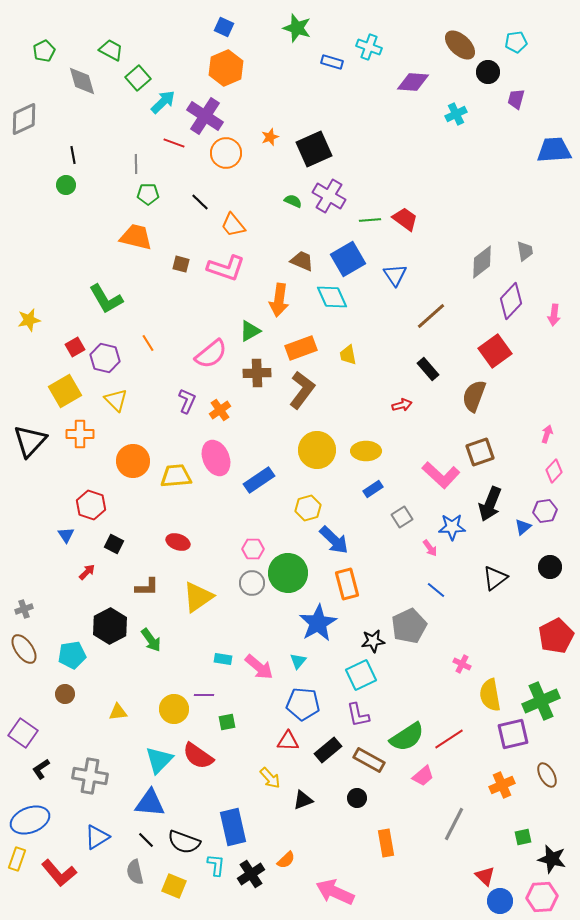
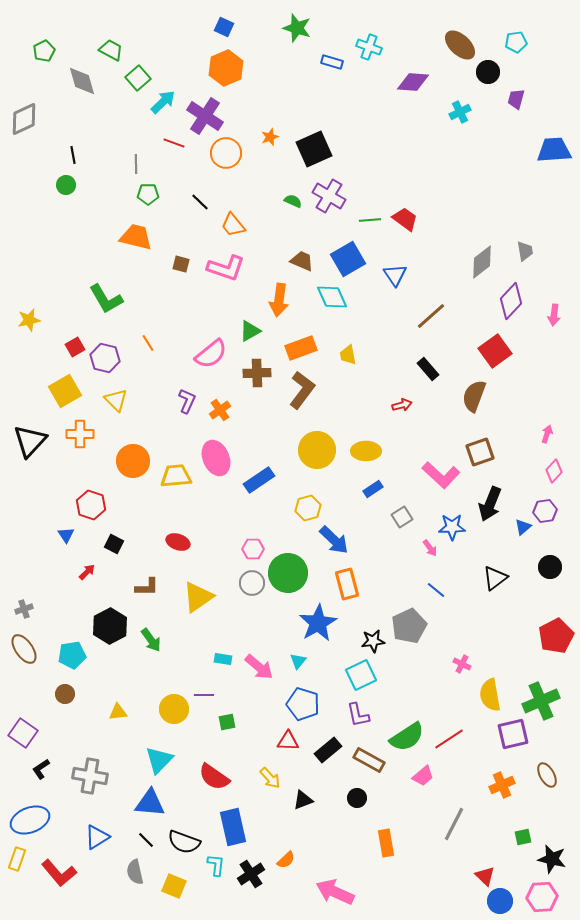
cyan cross at (456, 114): moved 4 px right, 2 px up
blue pentagon at (303, 704): rotated 12 degrees clockwise
red semicircle at (198, 756): moved 16 px right, 21 px down
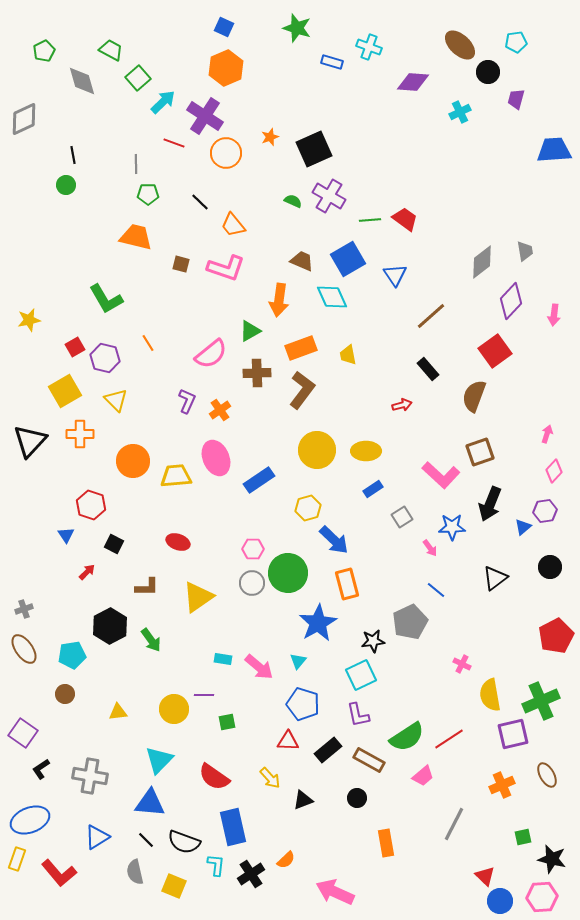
gray pentagon at (409, 626): moved 1 px right, 4 px up
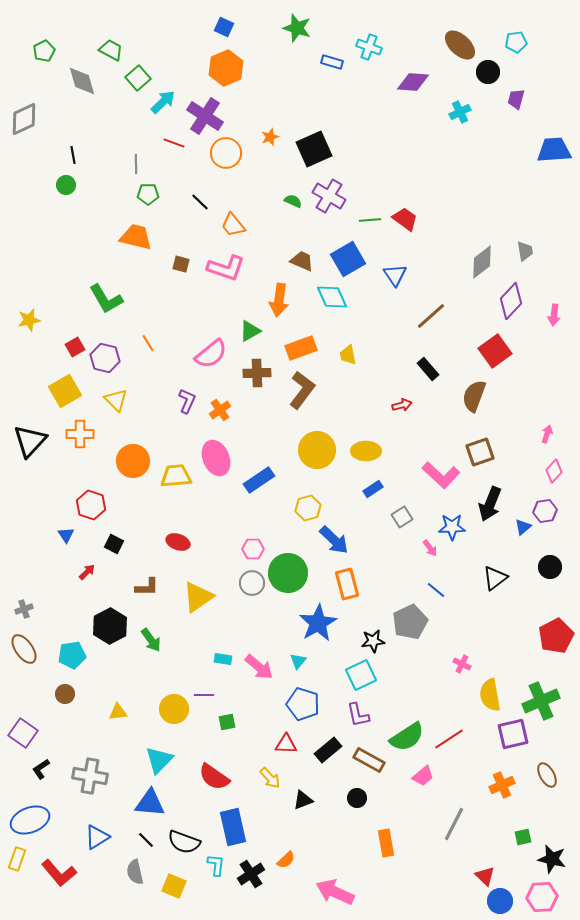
red triangle at (288, 741): moved 2 px left, 3 px down
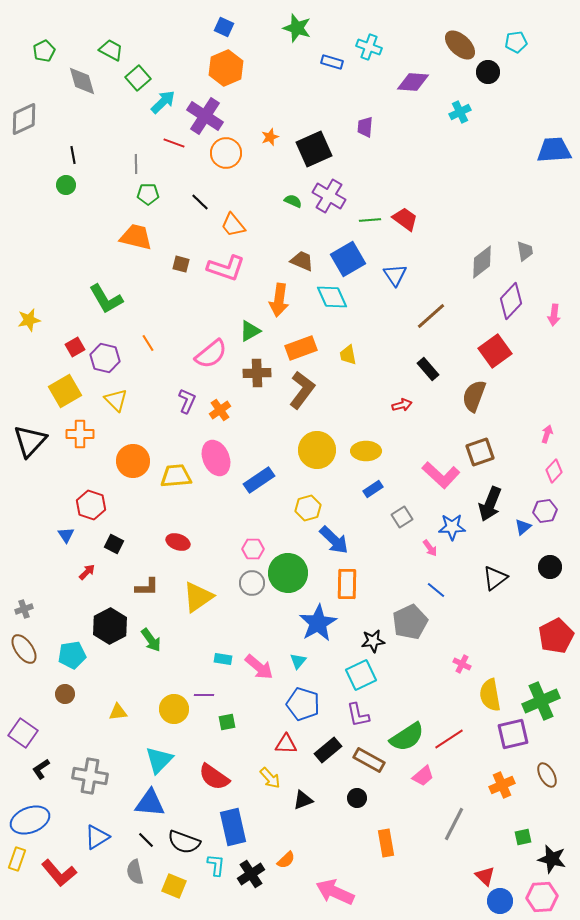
purple trapezoid at (516, 99): moved 151 px left, 28 px down; rotated 10 degrees counterclockwise
orange rectangle at (347, 584): rotated 16 degrees clockwise
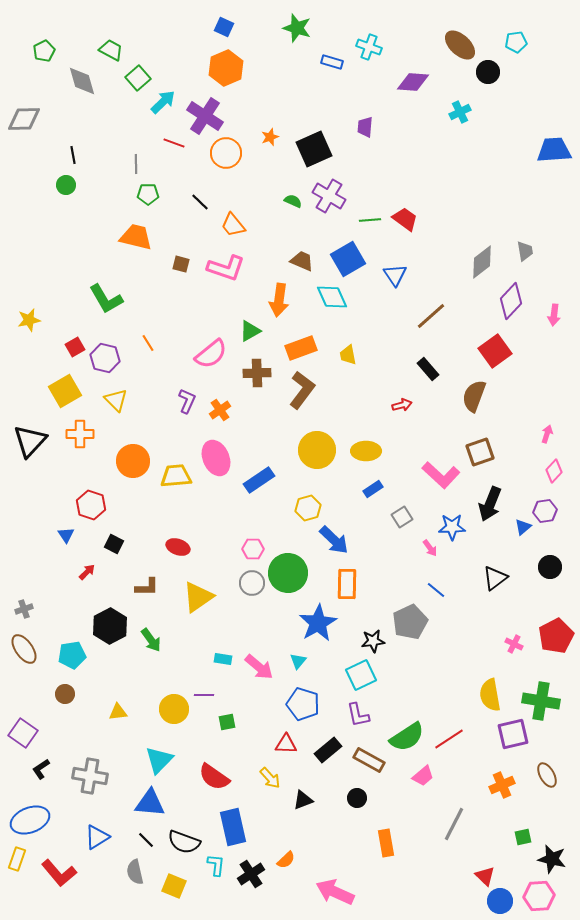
gray diamond at (24, 119): rotated 24 degrees clockwise
red ellipse at (178, 542): moved 5 px down
pink cross at (462, 664): moved 52 px right, 20 px up
green cross at (541, 701): rotated 33 degrees clockwise
pink hexagon at (542, 897): moved 3 px left, 1 px up
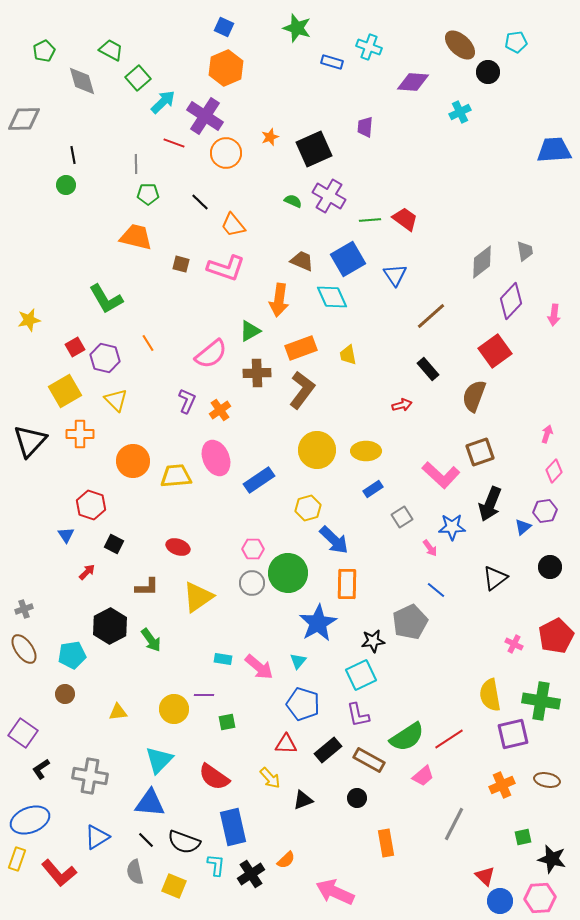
brown ellipse at (547, 775): moved 5 px down; rotated 50 degrees counterclockwise
pink hexagon at (539, 896): moved 1 px right, 2 px down
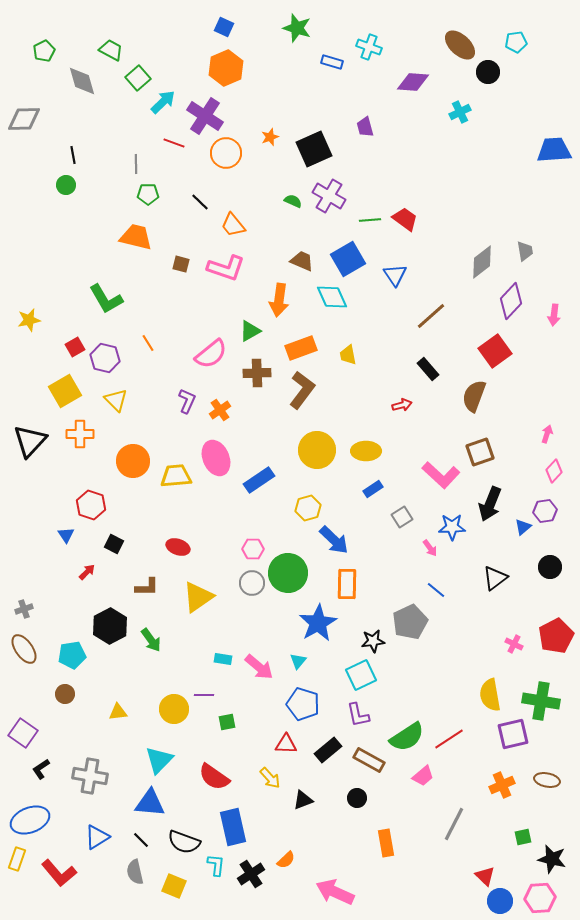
purple trapezoid at (365, 127): rotated 20 degrees counterclockwise
black line at (146, 840): moved 5 px left
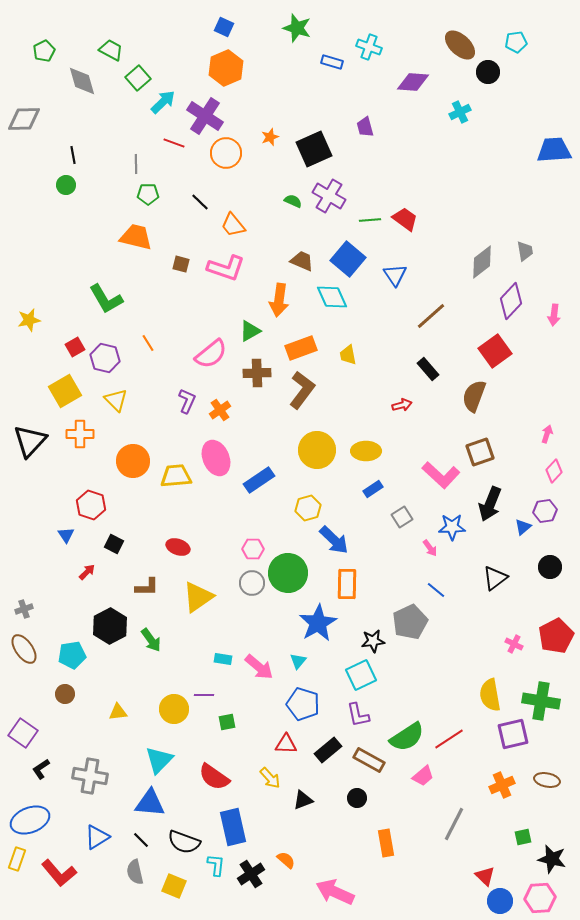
blue square at (348, 259): rotated 20 degrees counterclockwise
orange semicircle at (286, 860): rotated 96 degrees counterclockwise
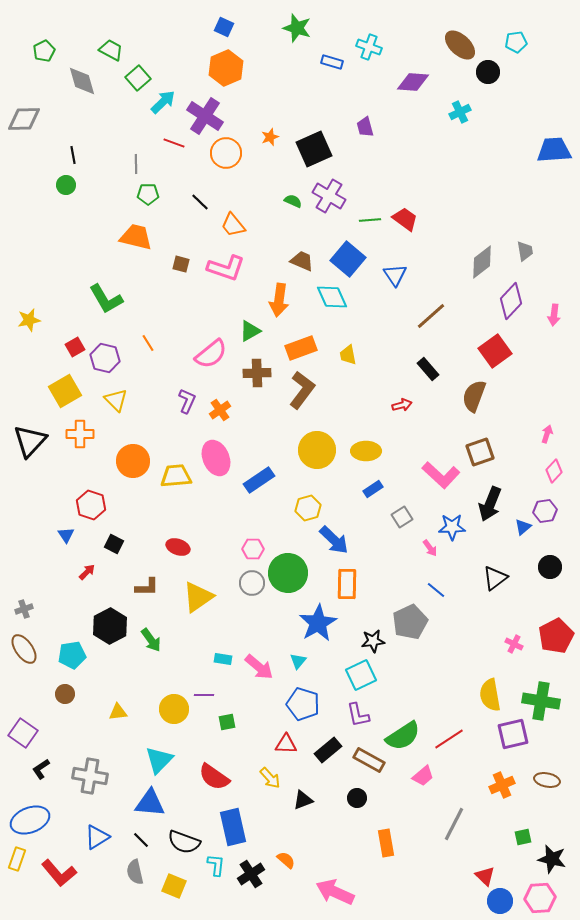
green semicircle at (407, 737): moved 4 px left, 1 px up
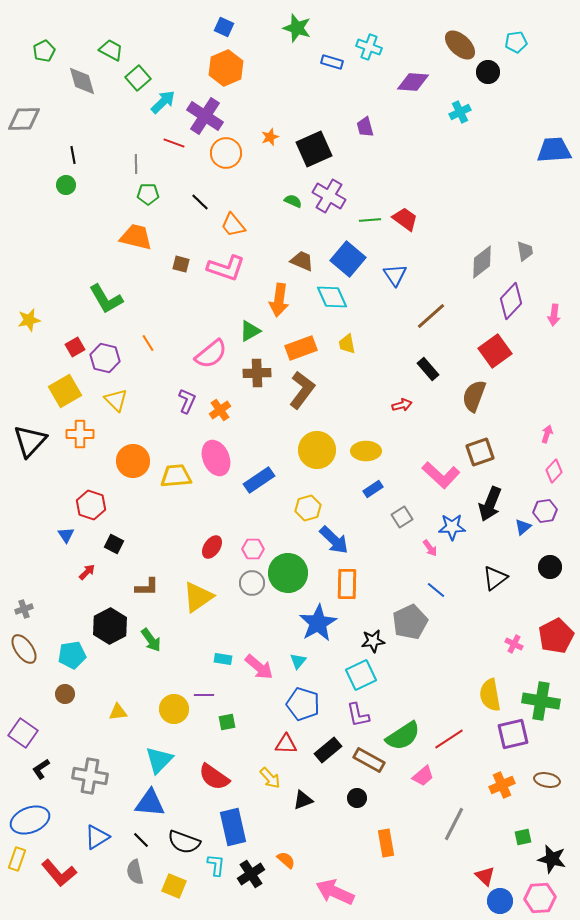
yellow trapezoid at (348, 355): moved 1 px left, 11 px up
red ellipse at (178, 547): moved 34 px right; rotated 75 degrees counterclockwise
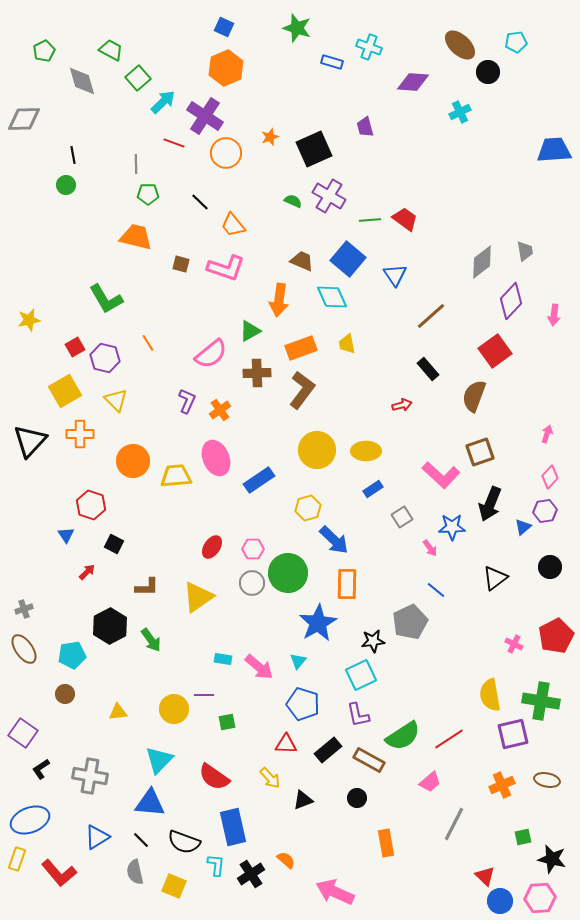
pink diamond at (554, 471): moved 4 px left, 6 px down
pink trapezoid at (423, 776): moved 7 px right, 6 px down
